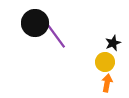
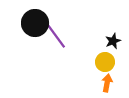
black star: moved 2 px up
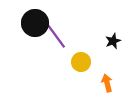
yellow circle: moved 24 px left
orange arrow: rotated 24 degrees counterclockwise
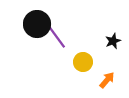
black circle: moved 2 px right, 1 px down
yellow circle: moved 2 px right
orange arrow: moved 3 px up; rotated 54 degrees clockwise
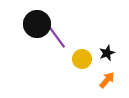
black star: moved 6 px left, 12 px down
yellow circle: moved 1 px left, 3 px up
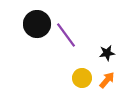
purple line: moved 10 px right, 1 px up
black star: rotated 14 degrees clockwise
yellow circle: moved 19 px down
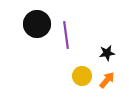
purple line: rotated 28 degrees clockwise
yellow circle: moved 2 px up
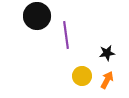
black circle: moved 8 px up
orange arrow: rotated 12 degrees counterclockwise
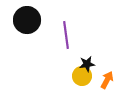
black circle: moved 10 px left, 4 px down
black star: moved 20 px left, 11 px down
